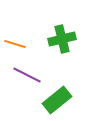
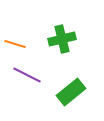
green rectangle: moved 14 px right, 8 px up
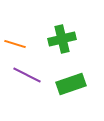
green rectangle: moved 8 px up; rotated 20 degrees clockwise
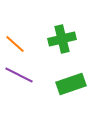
orange line: rotated 25 degrees clockwise
purple line: moved 8 px left
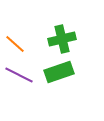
green rectangle: moved 12 px left, 12 px up
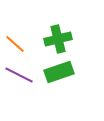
green cross: moved 4 px left
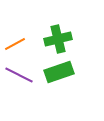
orange line: rotated 70 degrees counterclockwise
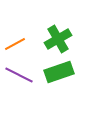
green cross: rotated 16 degrees counterclockwise
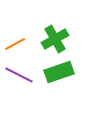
green cross: moved 3 px left
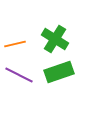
green cross: rotated 28 degrees counterclockwise
orange line: rotated 15 degrees clockwise
